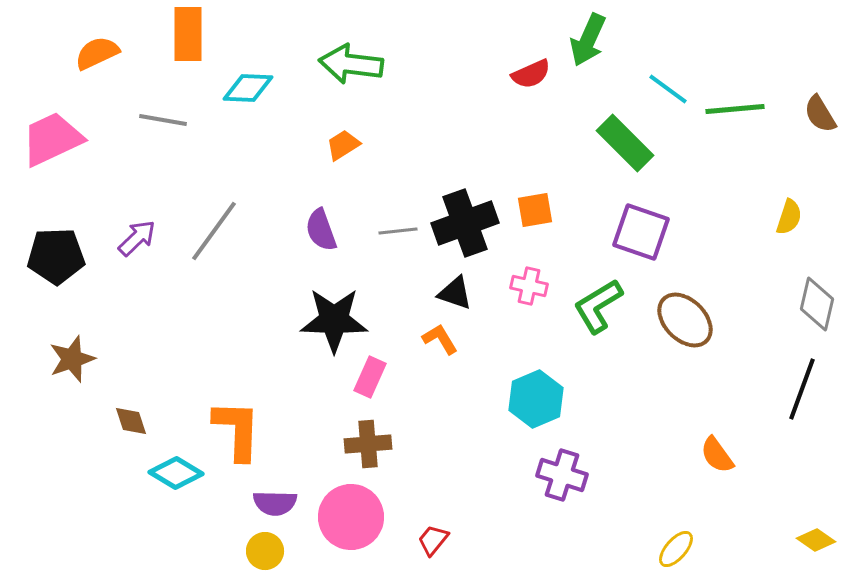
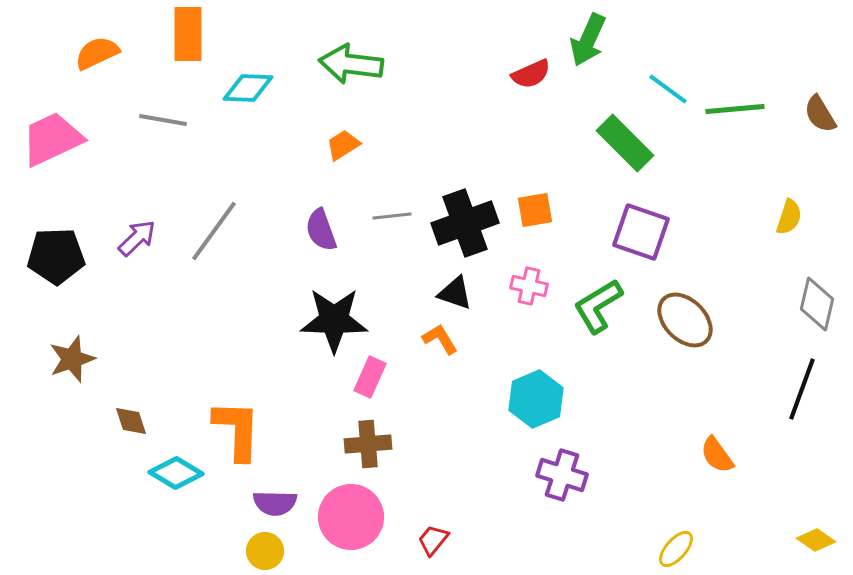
gray line at (398, 231): moved 6 px left, 15 px up
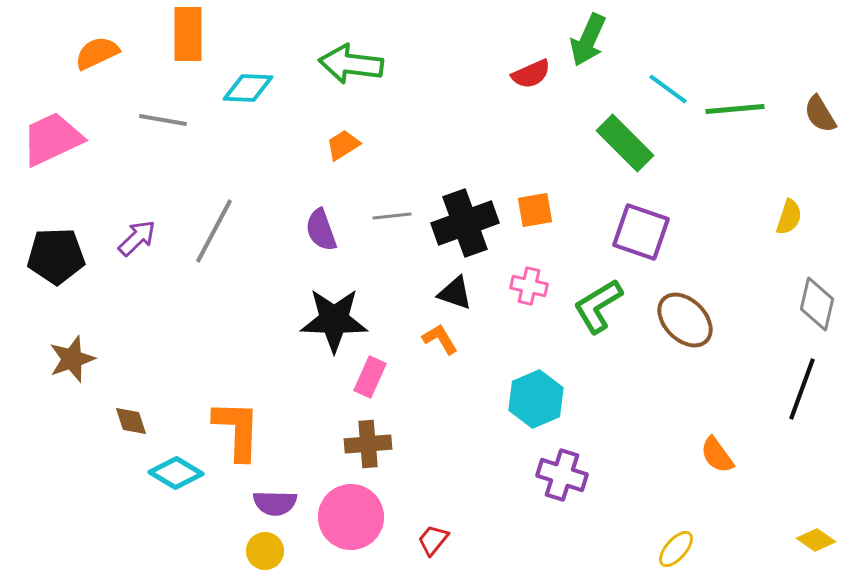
gray line at (214, 231): rotated 8 degrees counterclockwise
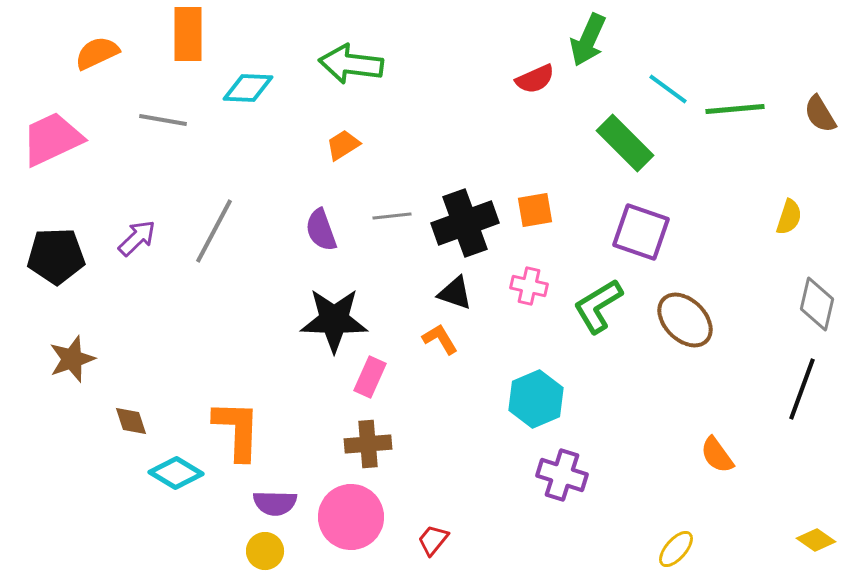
red semicircle at (531, 74): moved 4 px right, 5 px down
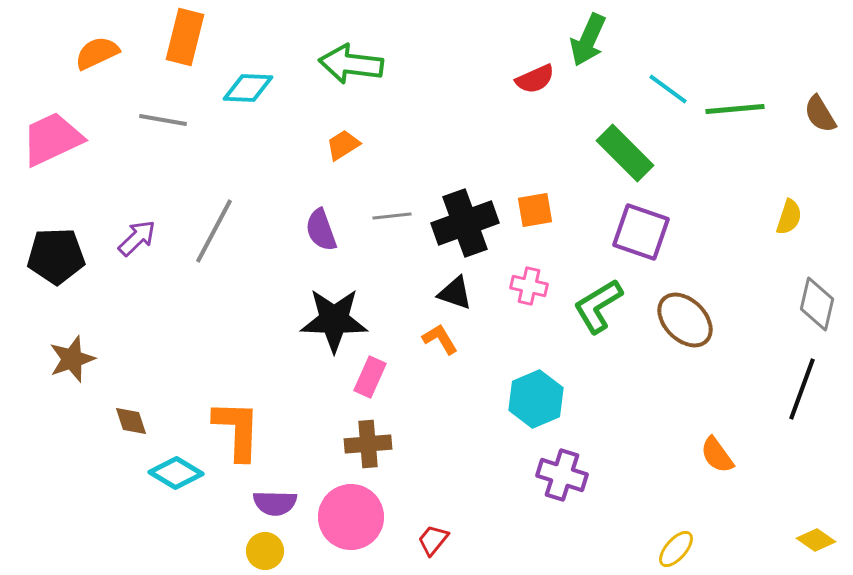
orange rectangle at (188, 34): moved 3 px left, 3 px down; rotated 14 degrees clockwise
green rectangle at (625, 143): moved 10 px down
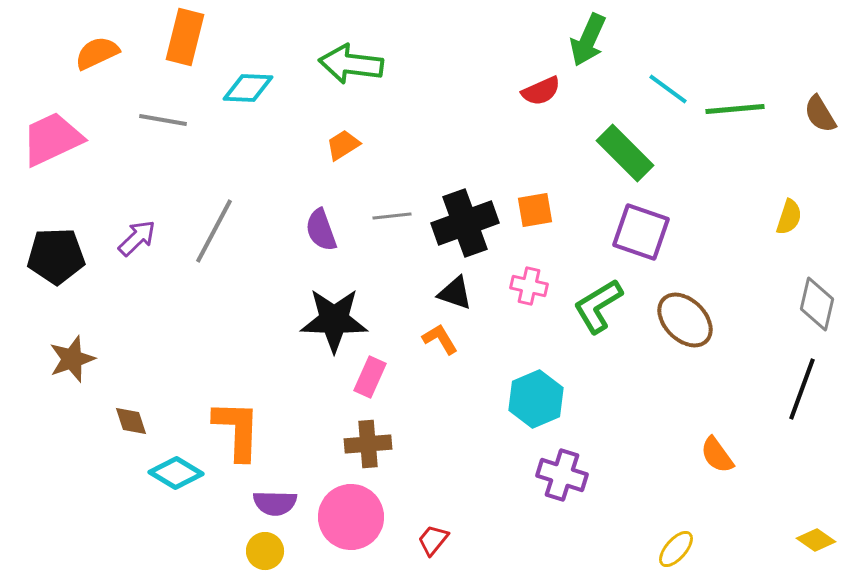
red semicircle at (535, 79): moved 6 px right, 12 px down
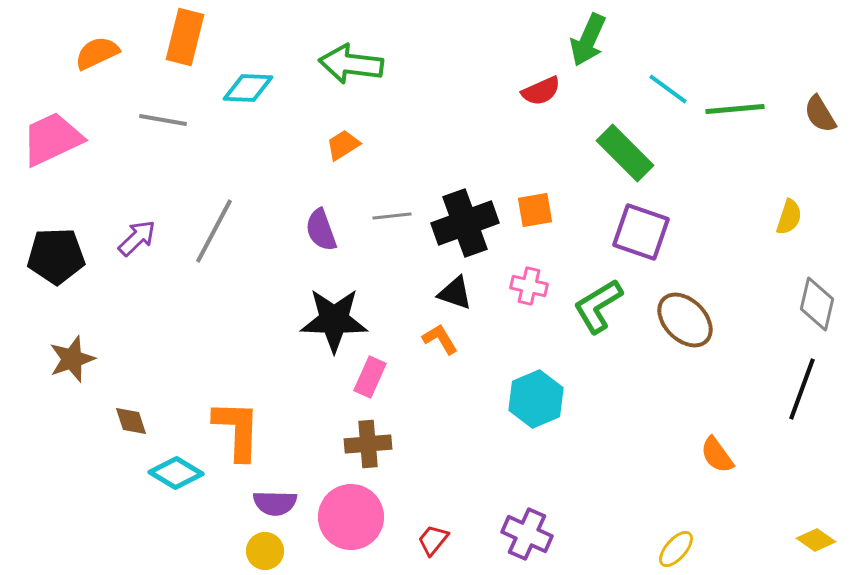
purple cross at (562, 475): moved 35 px left, 59 px down; rotated 6 degrees clockwise
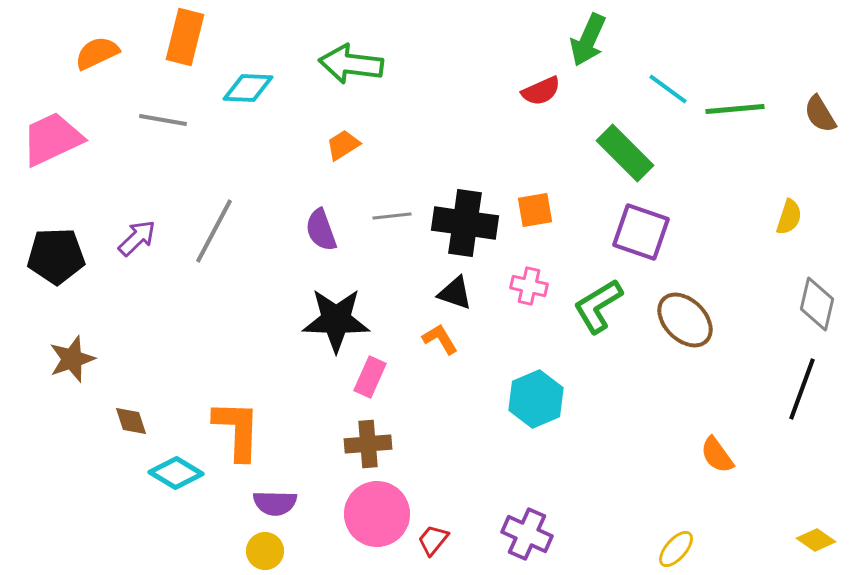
black cross at (465, 223): rotated 28 degrees clockwise
black star at (334, 320): moved 2 px right
pink circle at (351, 517): moved 26 px right, 3 px up
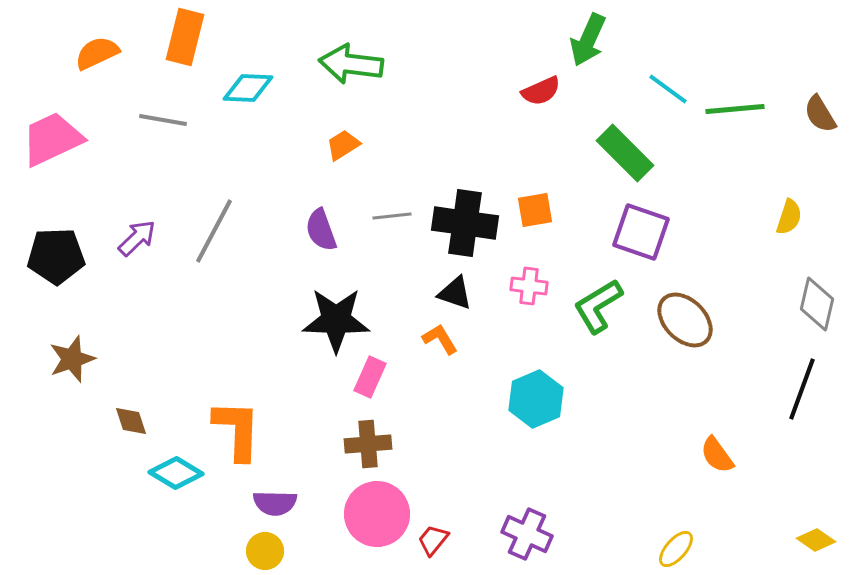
pink cross at (529, 286): rotated 6 degrees counterclockwise
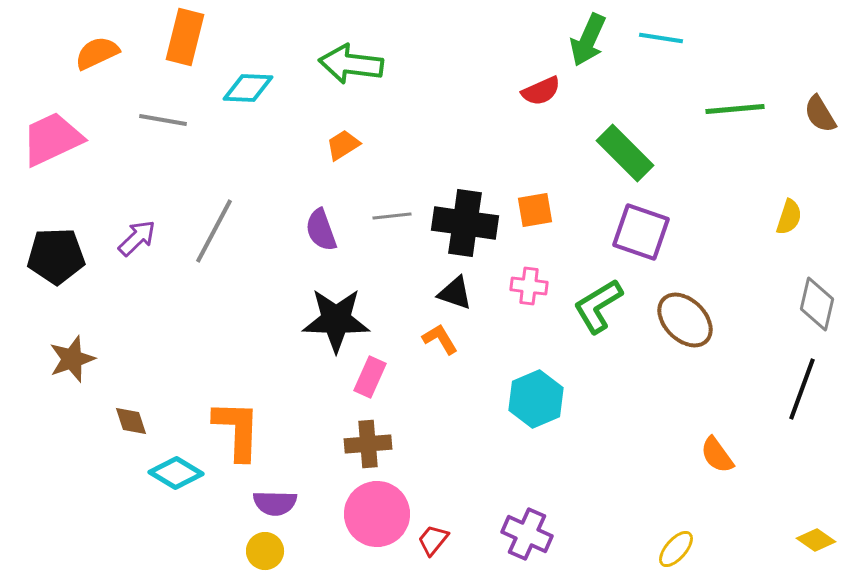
cyan line at (668, 89): moved 7 px left, 51 px up; rotated 27 degrees counterclockwise
